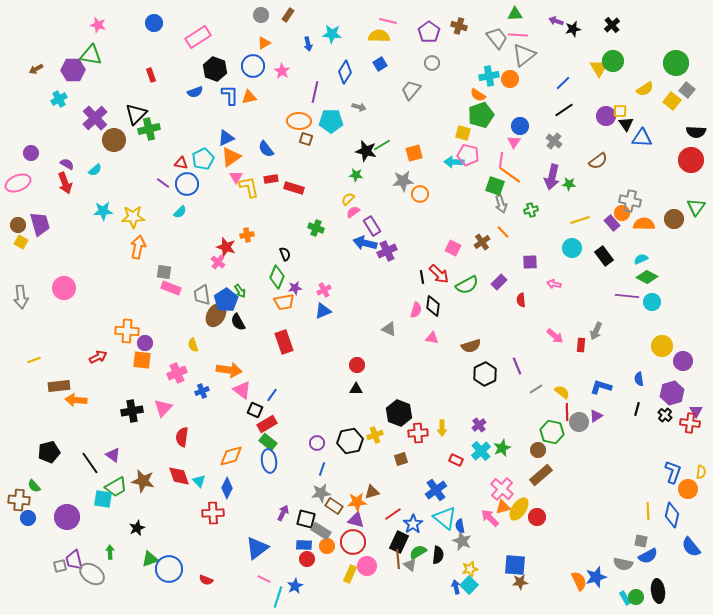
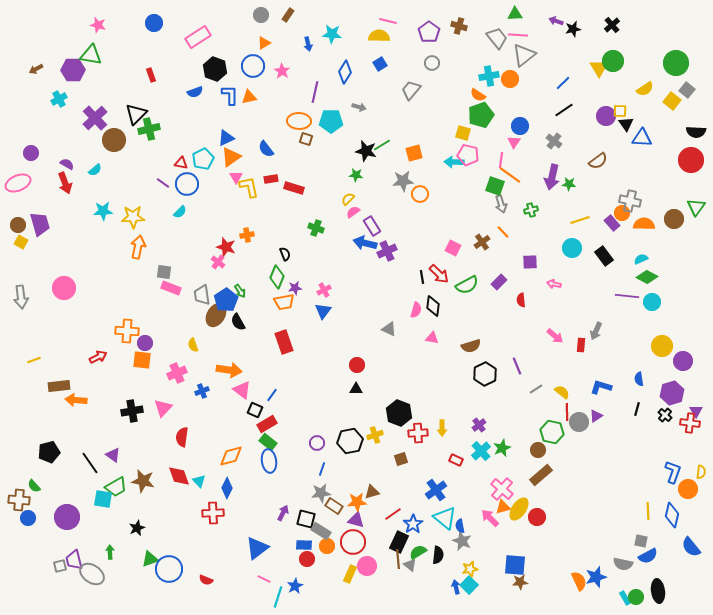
blue triangle at (323, 311): rotated 30 degrees counterclockwise
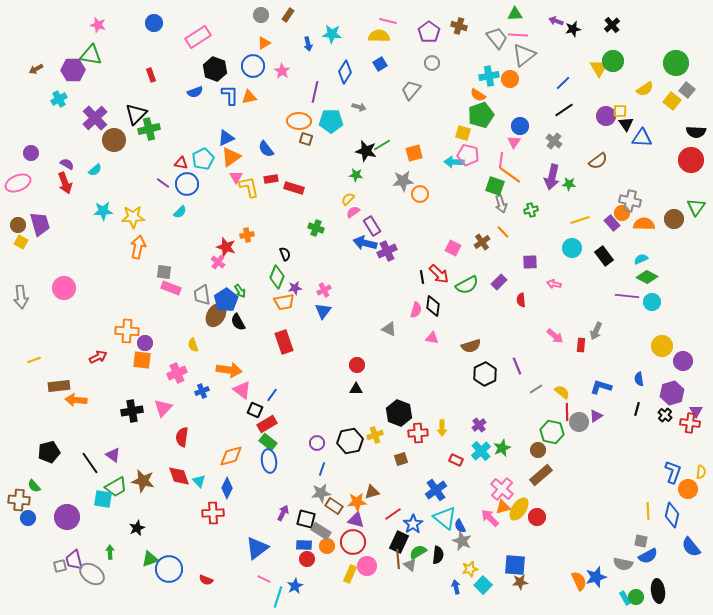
blue semicircle at (460, 526): rotated 16 degrees counterclockwise
cyan square at (469, 585): moved 14 px right
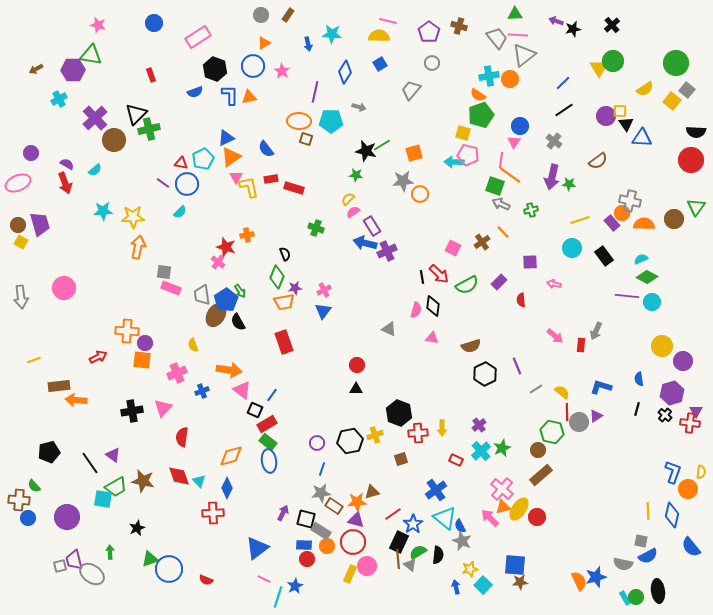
gray arrow at (501, 204): rotated 132 degrees clockwise
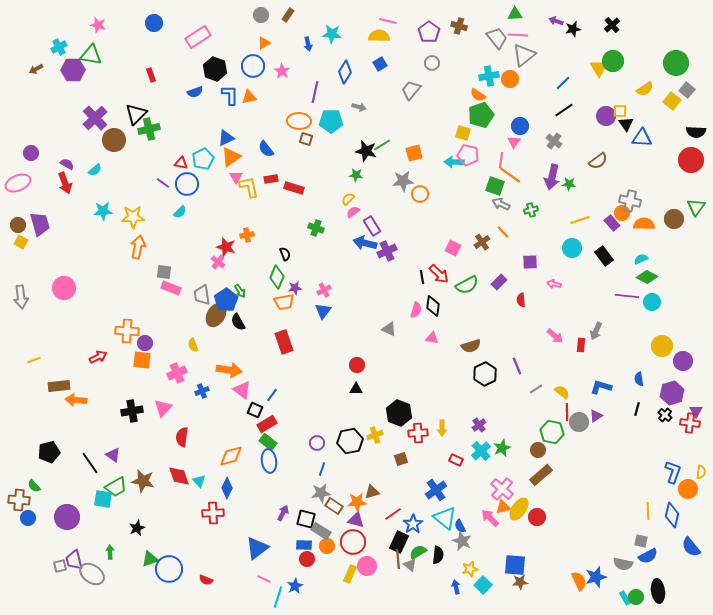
cyan cross at (59, 99): moved 52 px up
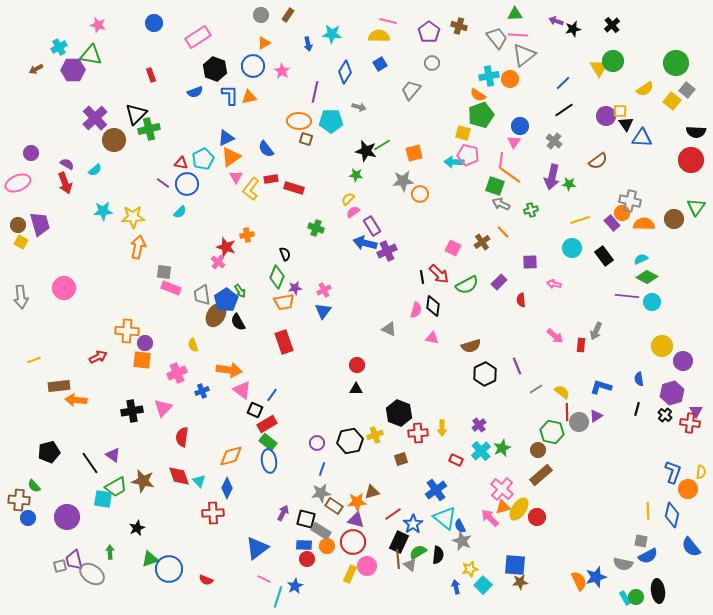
yellow L-shape at (249, 187): moved 2 px right, 2 px down; rotated 130 degrees counterclockwise
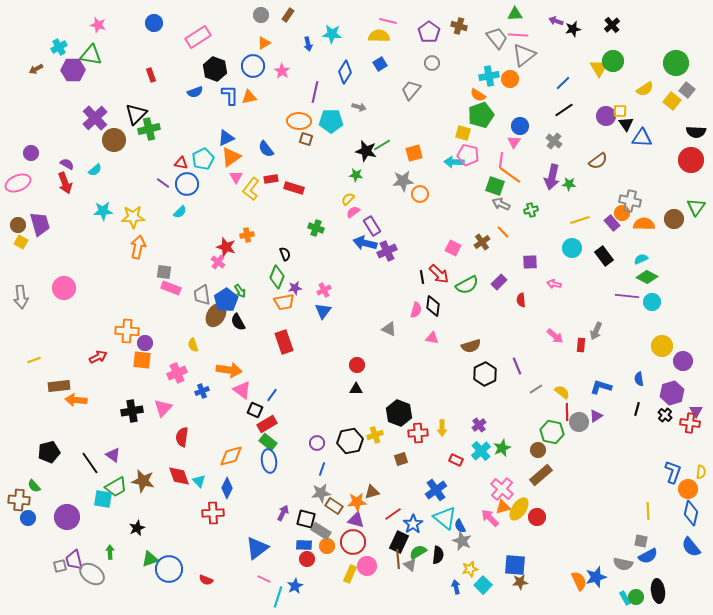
blue diamond at (672, 515): moved 19 px right, 2 px up
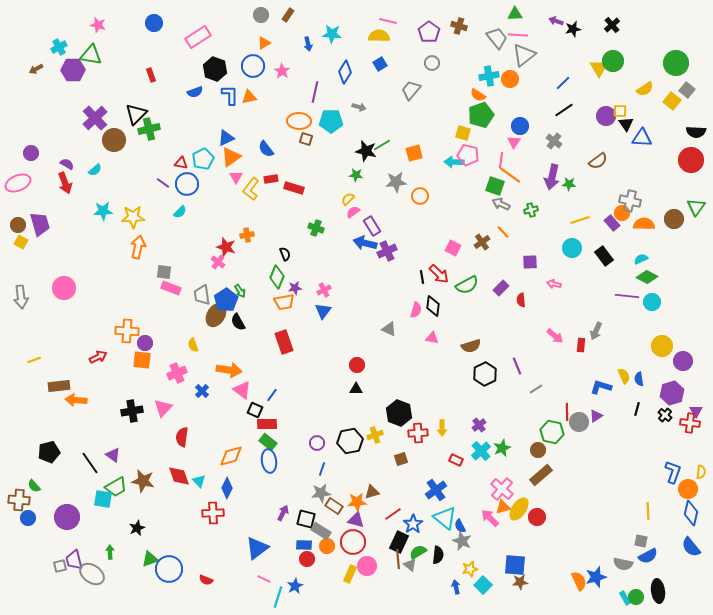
gray star at (403, 181): moved 7 px left, 1 px down
orange circle at (420, 194): moved 2 px down
purple rectangle at (499, 282): moved 2 px right, 6 px down
blue cross at (202, 391): rotated 24 degrees counterclockwise
yellow semicircle at (562, 392): moved 62 px right, 16 px up; rotated 28 degrees clockwise
red rectangle at (267, 424): rotated 30 degrees clockwise
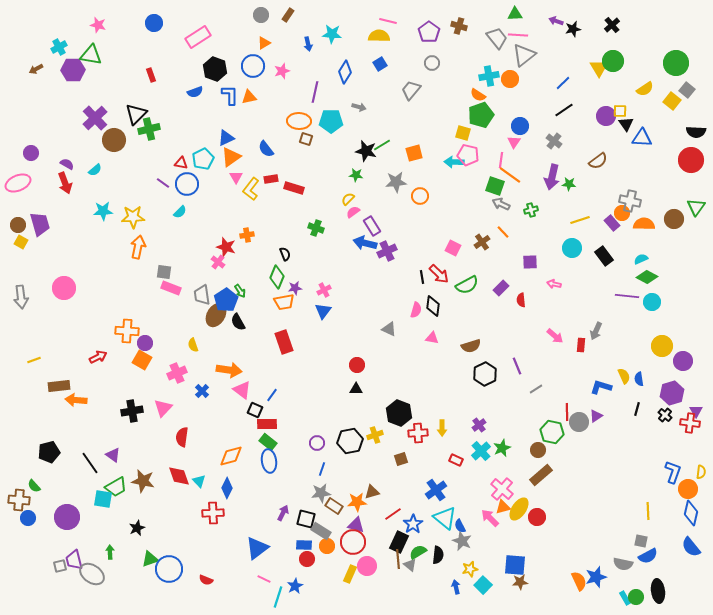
pink star at (282, 71): rotated 21 degrees clockwise
orange square at (142, 360): rotated 24 degrees clockwise
purple triangle at (356, 520): moved 5 px down
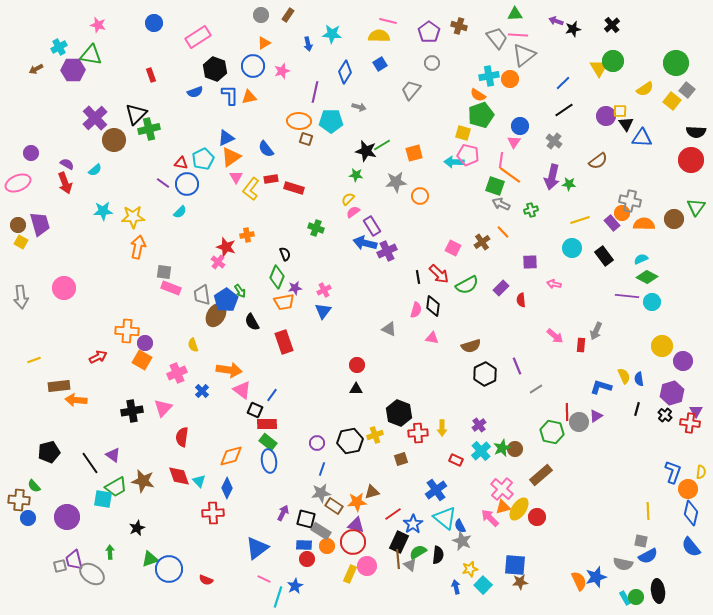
black line at (422, 277): moved 4 px left
black semicircle at (238, 322): moved 14 px right
brown circle at (538, 450): moved 23 px left, 1 px up
